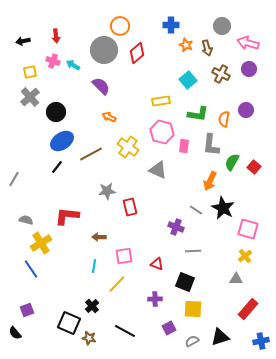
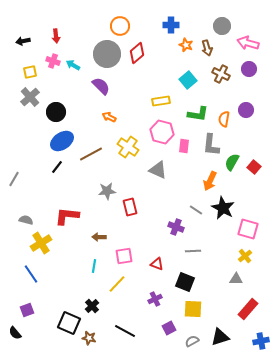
gray circle at (104, 50): moved 3 px right, 4 px down
blue line at (31, 269): moved 5 px down
purple cross at (155, 299): rotated 24 degrees counterclockwise
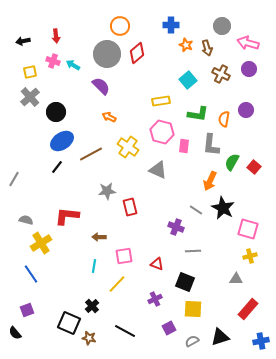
yellow cross at (245, 256): moved 5 px right; rotated 24 degrees clockwise
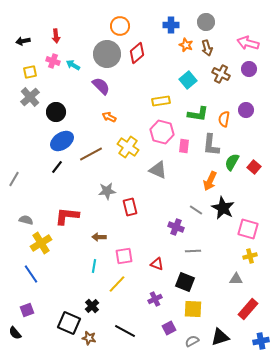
gray circle at (222, 26): moved 16 px left, 4 px up
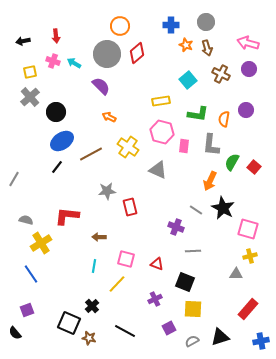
cyan arrow at (73, 65): moved 1 px right, 2 px up
pink square at (124, 256): moved 2 px right, 3 px down; rotated 24 degrees clockwise
gray triangle at (236, 279): moved 5 px up
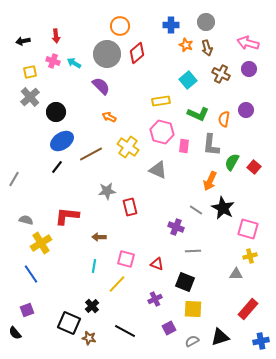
green L-shape at (198, 114): rotated 15 degrees clockwise
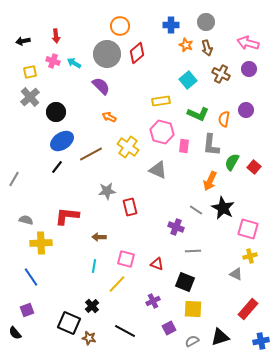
yellow cross at (41, 243): rotated 30 degrees clockwise
blue line at (31, 274): moved 3 px down
gray triangle at (236, 274): rotated 24 degrees clockwise
purple cross at (155, 299): moved 2 px left, 2 px down
